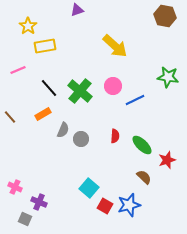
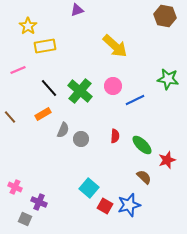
green star: moved 2 px down
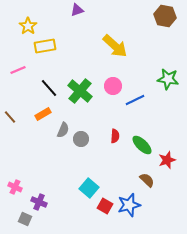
brown semicircle: moved 3 px right, 3 px down
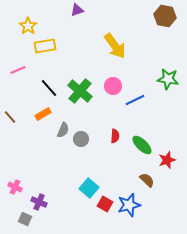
yellow arrow: rotated 12 degrees clockwise
red square: moved 2 px up
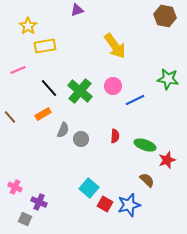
green ellipse: moved 3 px right; rotated 25 degrees counterclockwise
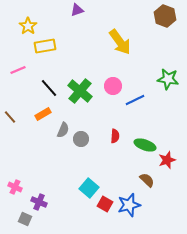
brown hexagon: rotated 10 degrees clockwise
yellow arrow: moved 5 px right, 4 px up
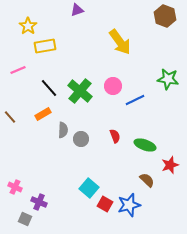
gray semicircle: rotated 21 degrees counterclockwise
red semicircle: rotated 24 degrees counterclockwise
red star: moved 3 px right, 5 px down
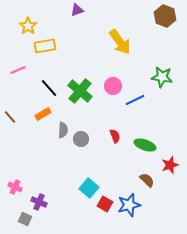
green star: moved 6 px left, 2 px up
